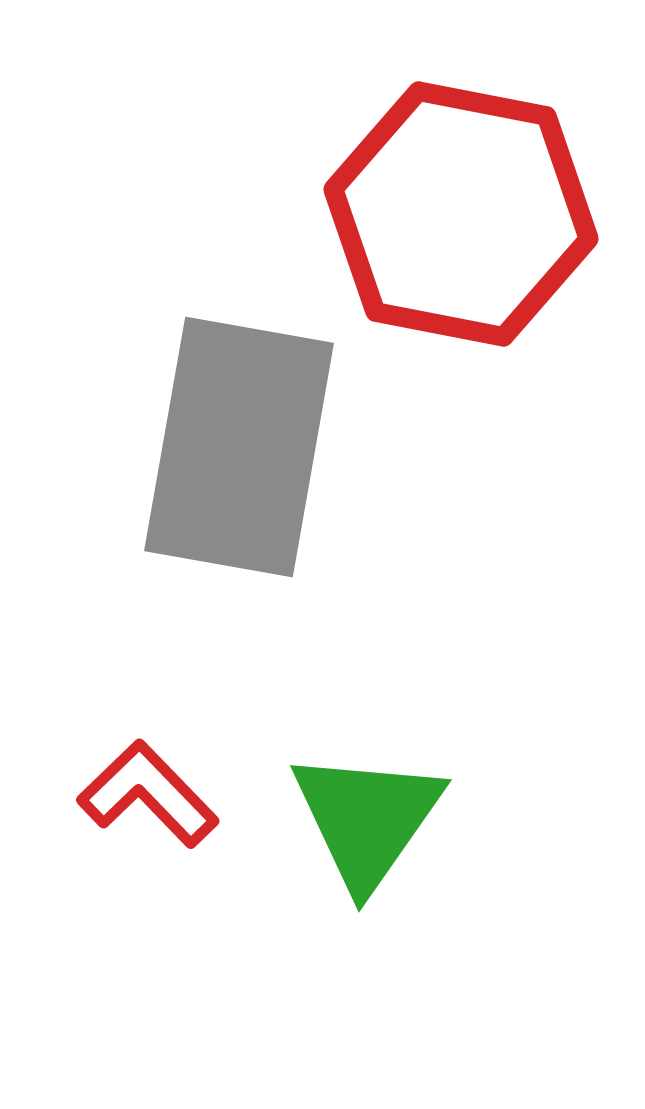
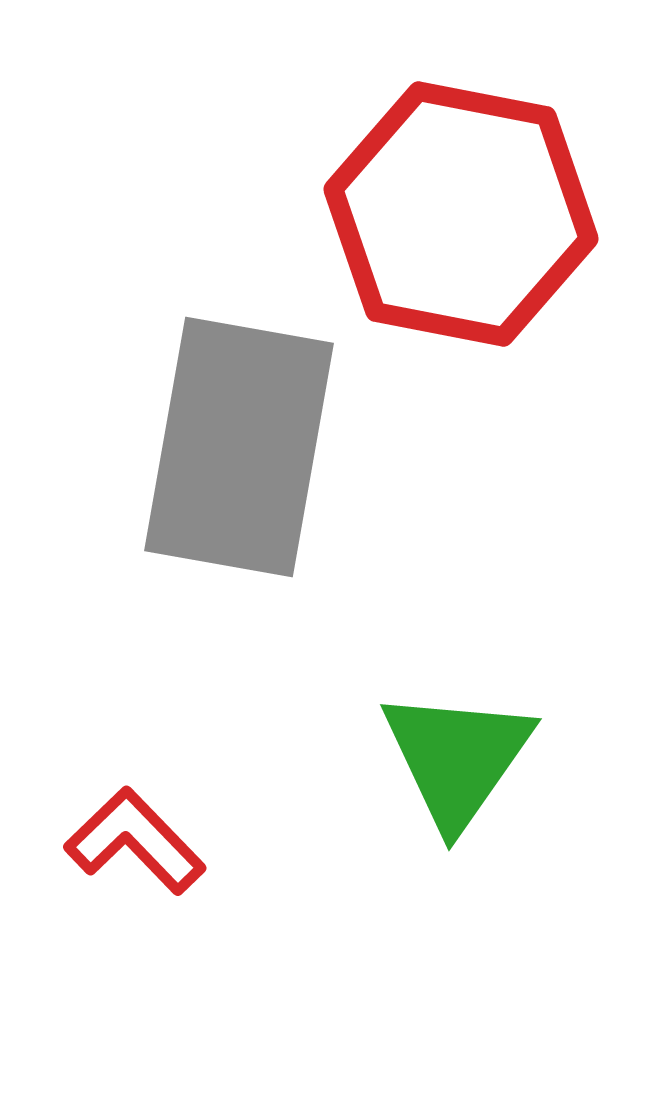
red L-shape: moved 13 px left, 47 px down
green triangle: moved 90 px right, 61 px up
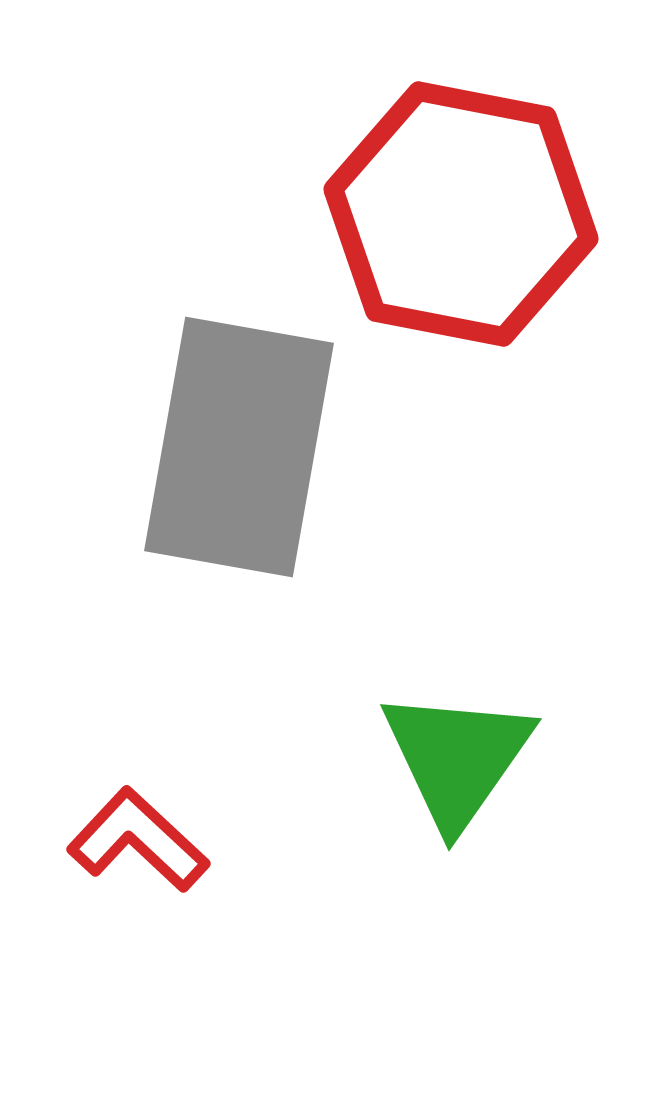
red L-shape: moved 3 px right, 1 px up; rotated 3 degrees counterclockwise
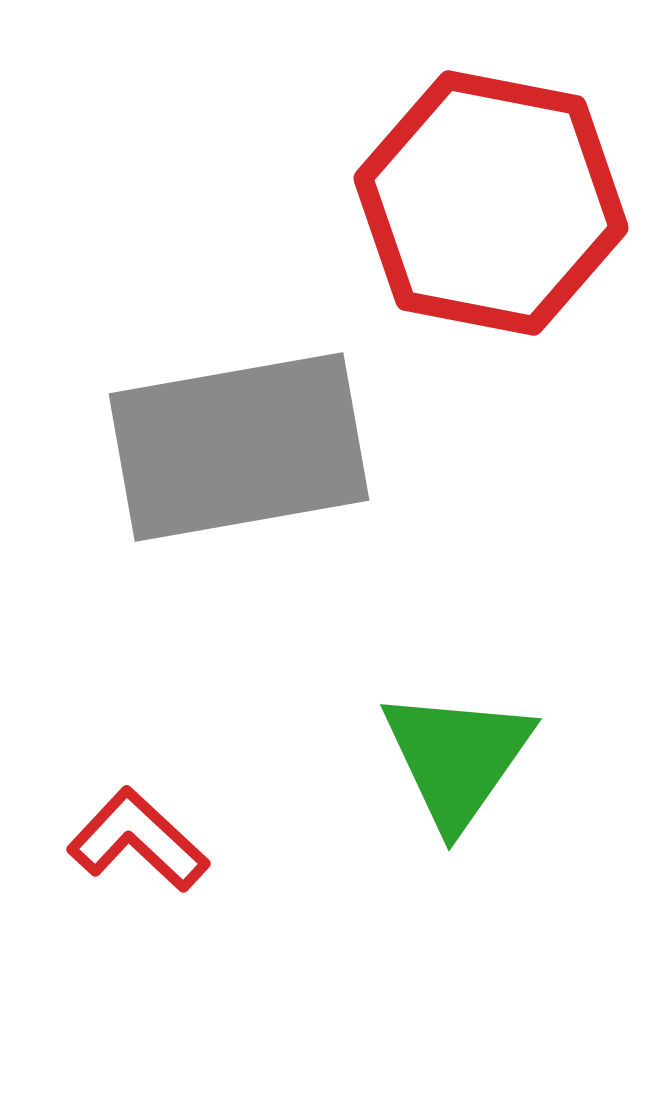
red hexagon: moved 30 px right, 11 px up
gray rectangle: rotated 70 degrees clockwise
